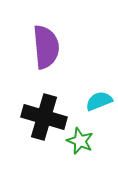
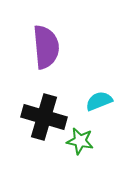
green star: rotated 12 degrees counterclockwise
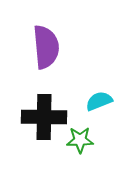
black cross: rotated 15 degrees counterclockwise
green star: moved 1 px up; rotated 12 degrees counterclockwise
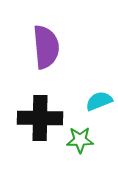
black cross: moved 4 px left, 1 px down
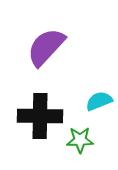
purple semicircle: rotated 132 degrees counterclockwise
black cross: moved 2 px up
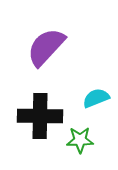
cyan semicircle: moved 3 px left, 3 px up
